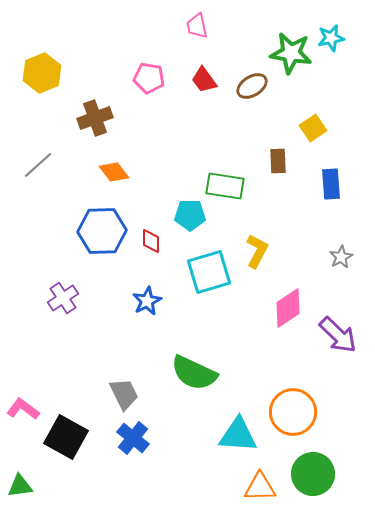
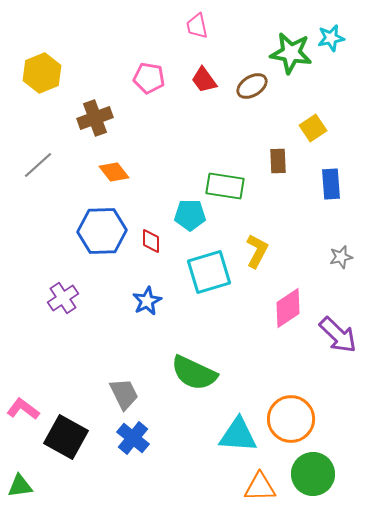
gray star: rotated 15 degrees clockwise
orange circle: moved 2 px left, 7 px down
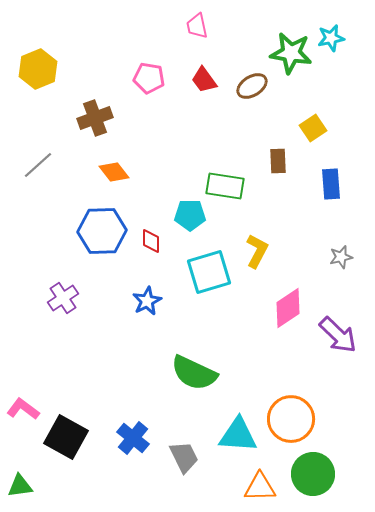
yellow hexagon: moved 4 px left, 4 px up
gray trapezoid: moved 60 px right, 63 px down
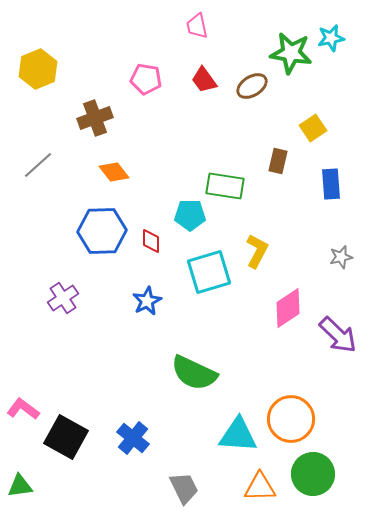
pink pentagon: moved 3 px left, 1 px down
brown rectangle: rotated 15 degrees clockwise
gray trapezoid: moved 31 px down
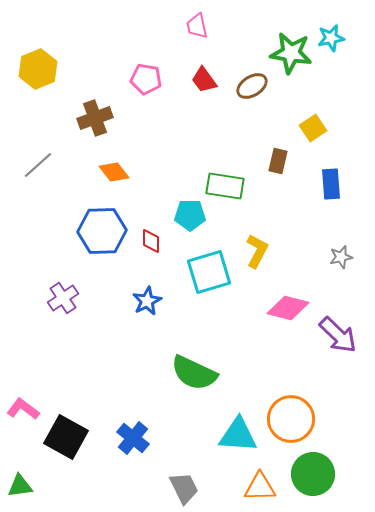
pink diamond: rotated 48 degrees clockwise
